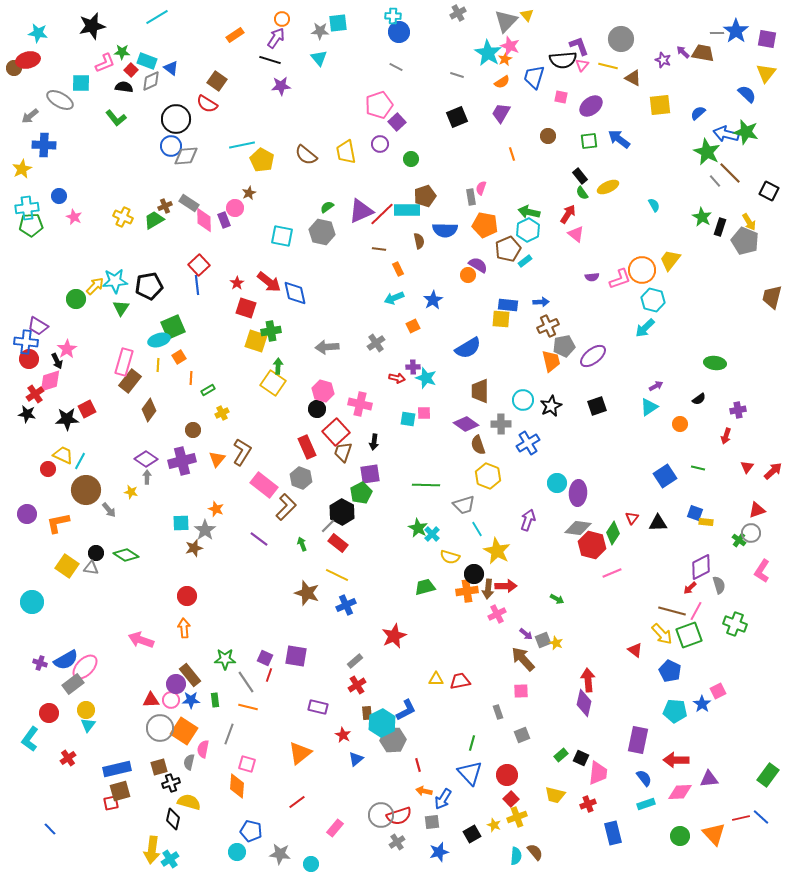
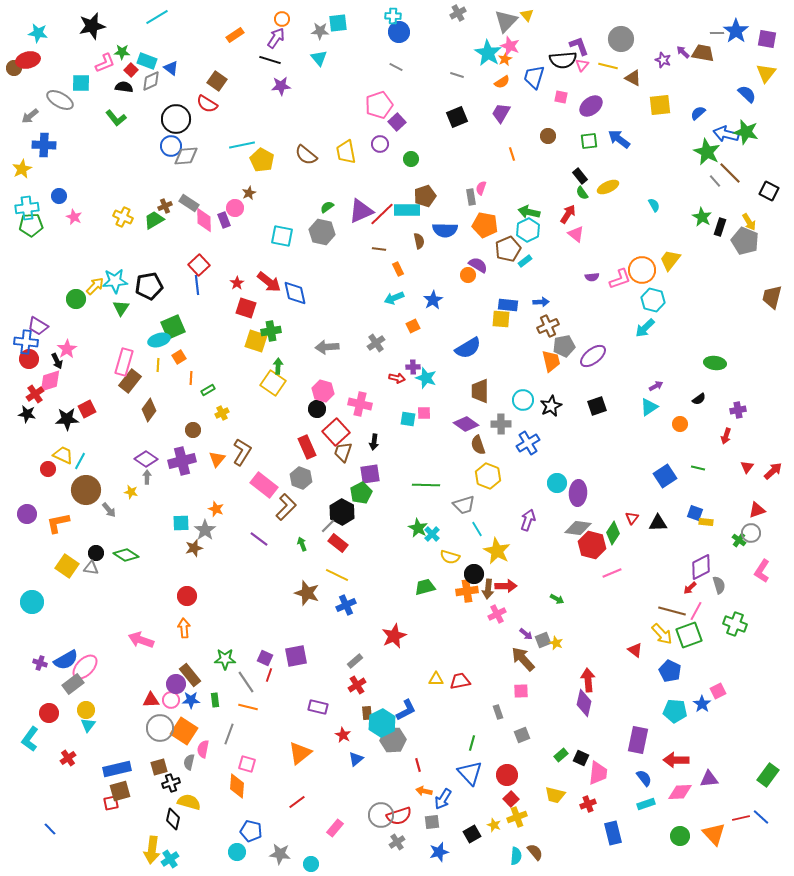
purple square at (296, 656): rotated 20 degrees counterclockwise
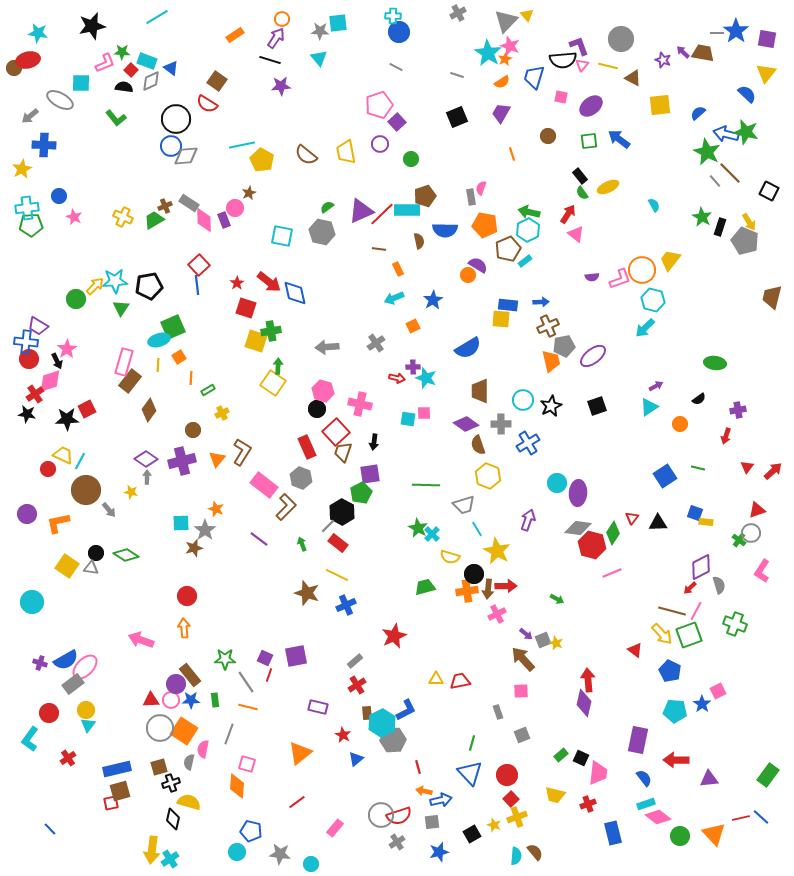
red line at (418, 765): moved 2 px down
pink diamond at (680, 792): moved 22 px left, 25 px down; rotated 40 degrees clockwise
blue arrow at (443, 799): moved 2 px left, 1 px down; rotated 135 degrees counterclockwise
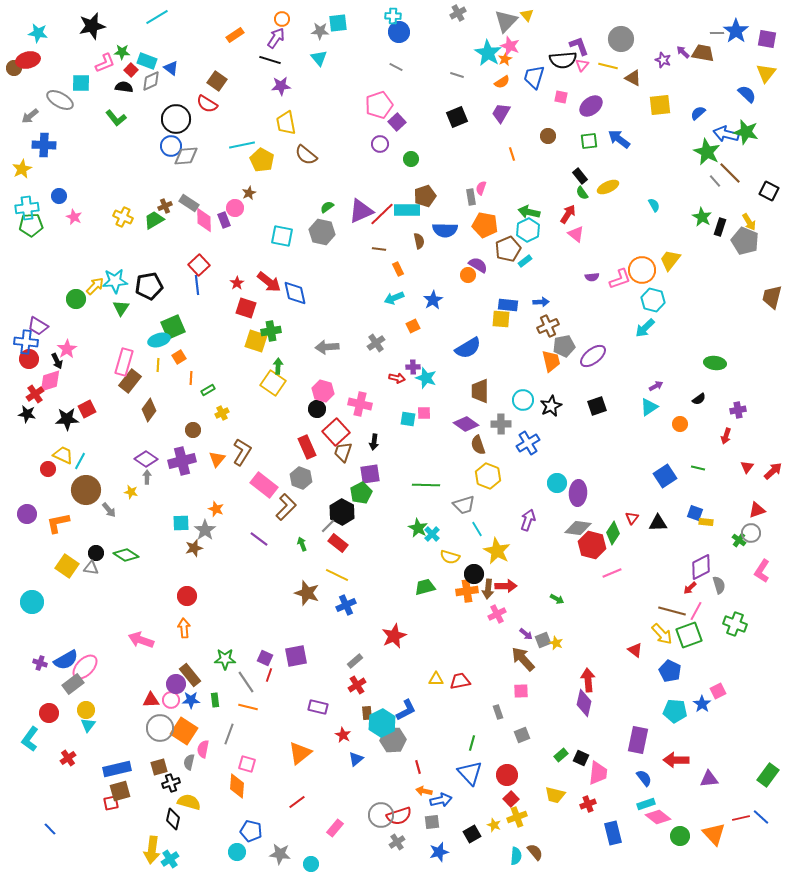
yellow trapezoid at (346, 152): moved 60 px left, 29 px up
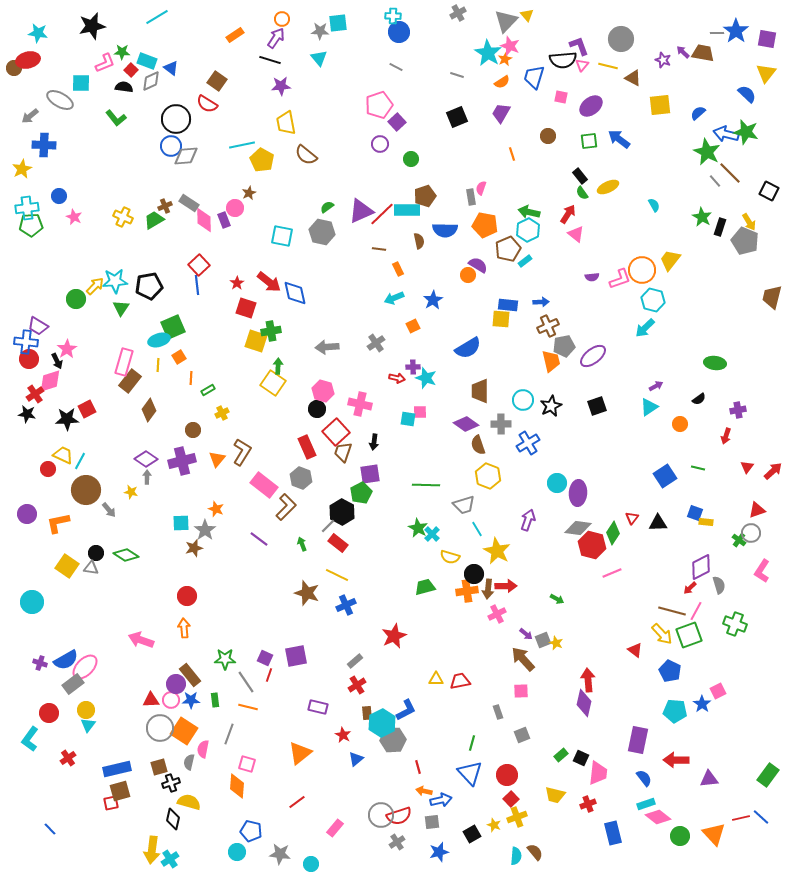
pink square at (424, 413): moved 4 px left, 1 px up
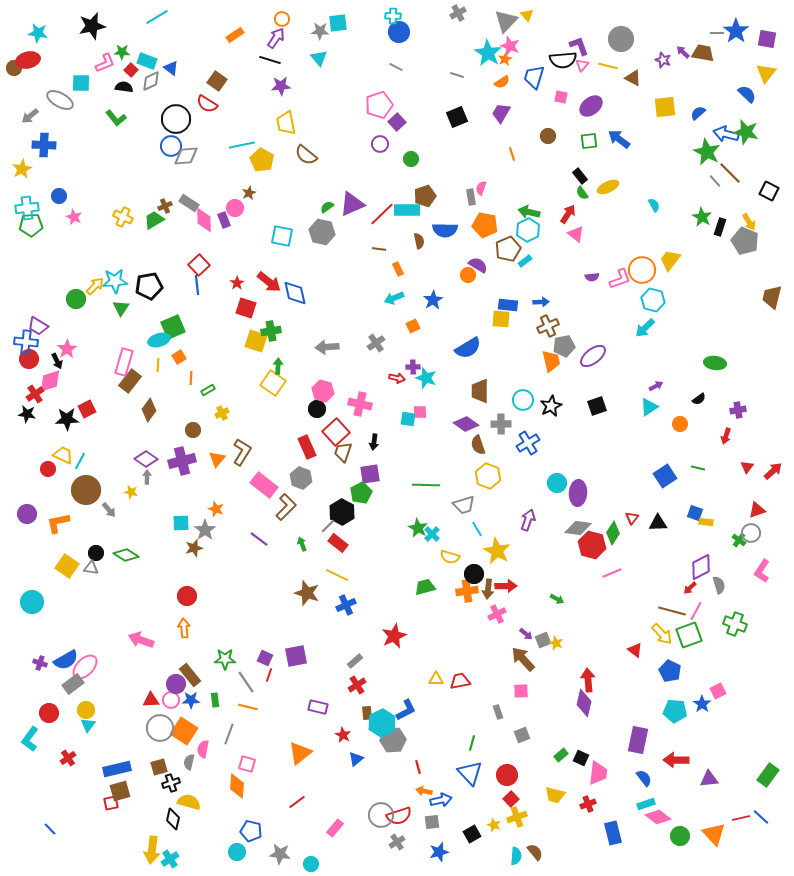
yellow square at (660, 105): moved 5 px right, 2 px down
purple triangle at (361, 211): moved 9 px left, 7 px up
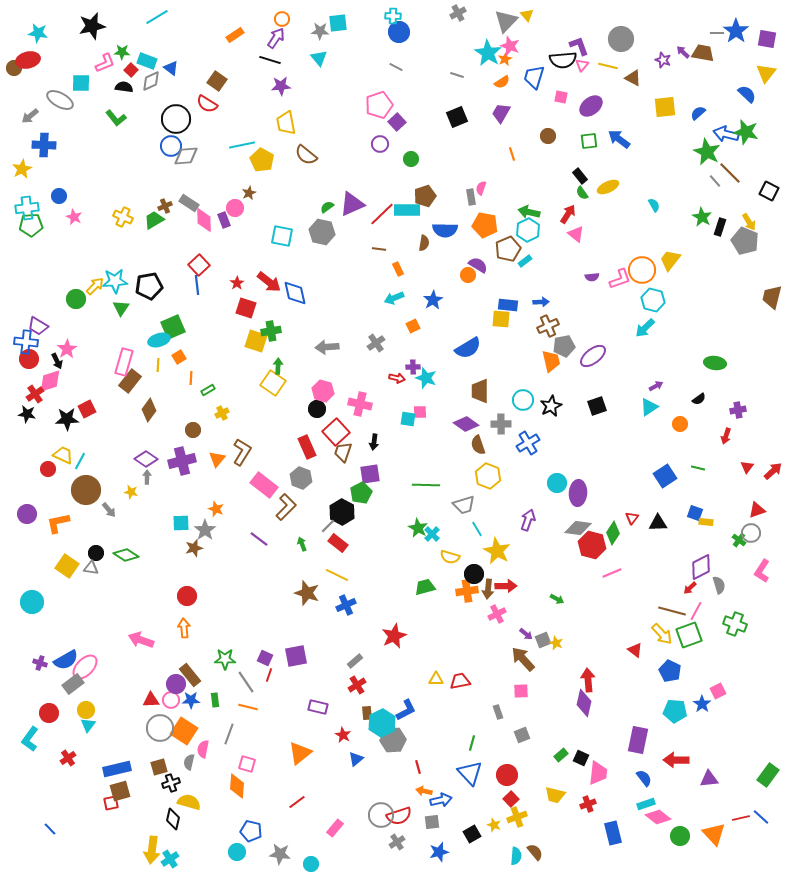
brown semicircle at (419, 241): moved 5 px right, 2 px down; rotated 21 degrees clockwise
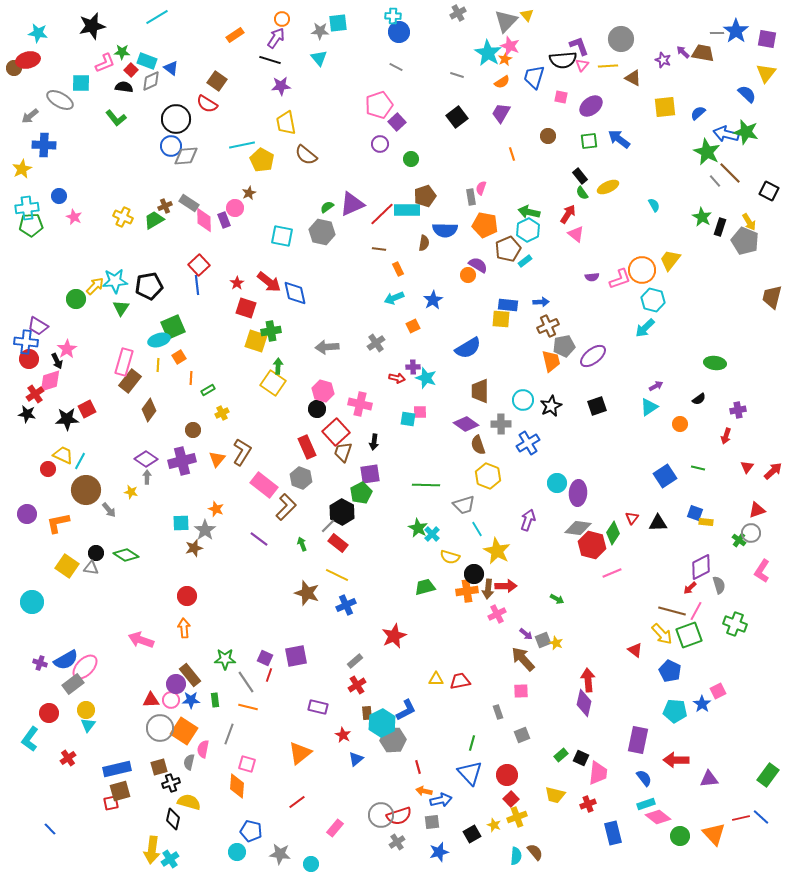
yellow line at (608, 66): rotated 18 degrees counterclockwise
black square at (457, 117): rotated 15 degrees counterclockwise
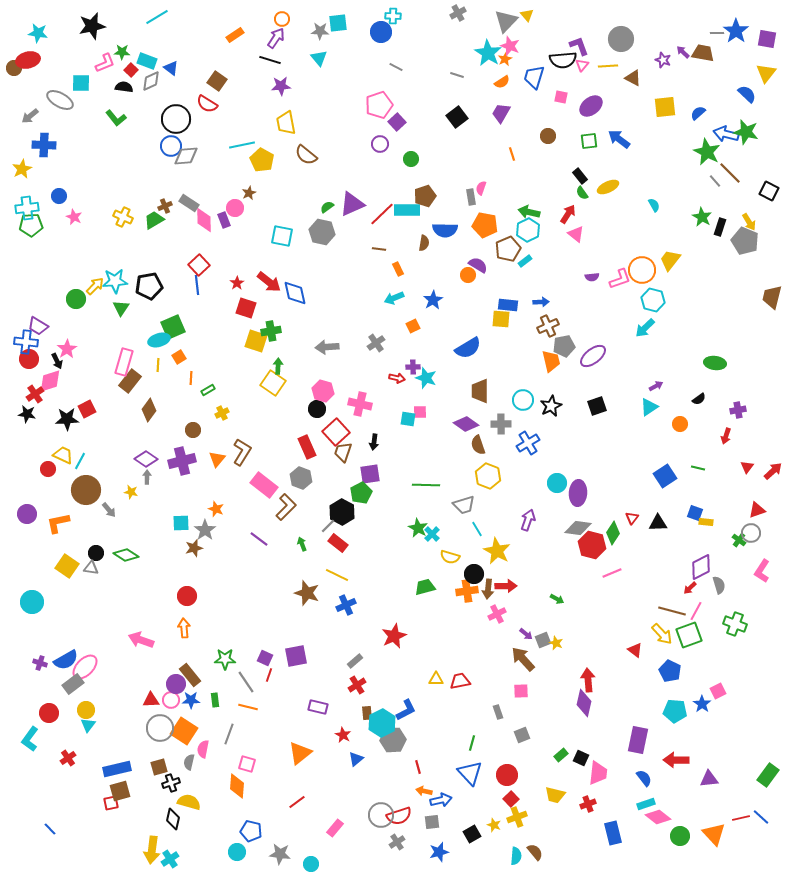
blue circle at (399, 32): moved 18 px left
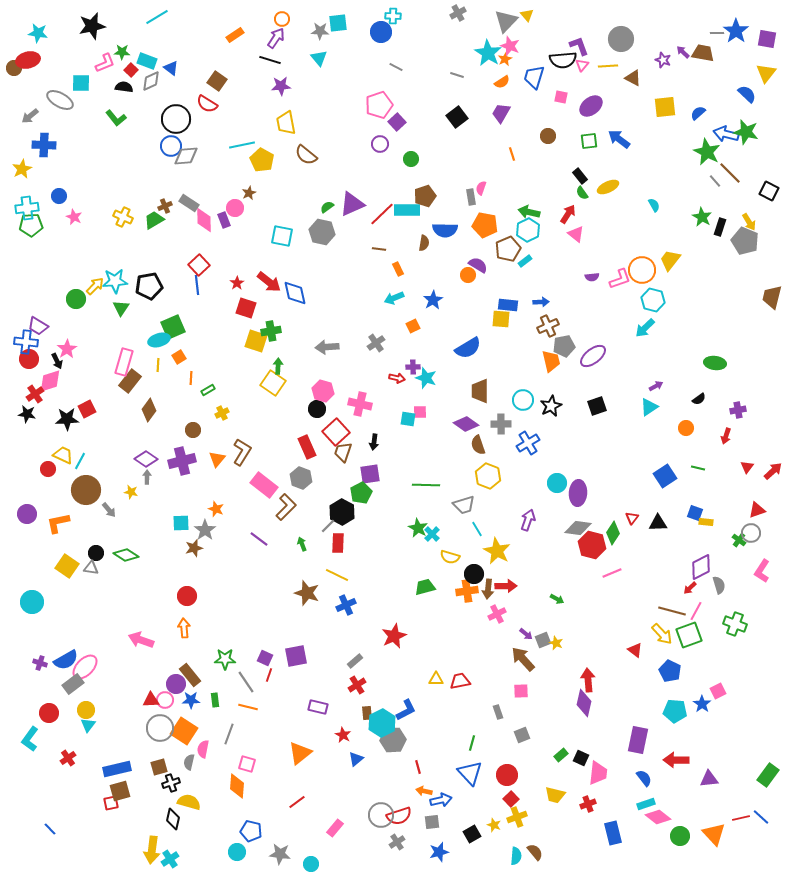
orange circle at (680, 424): moved 6 px right, 4 px down
red rectangle at (338, 543): rotated 54 degrees clockwise
pink circle at (171, 700): moved 6 px left
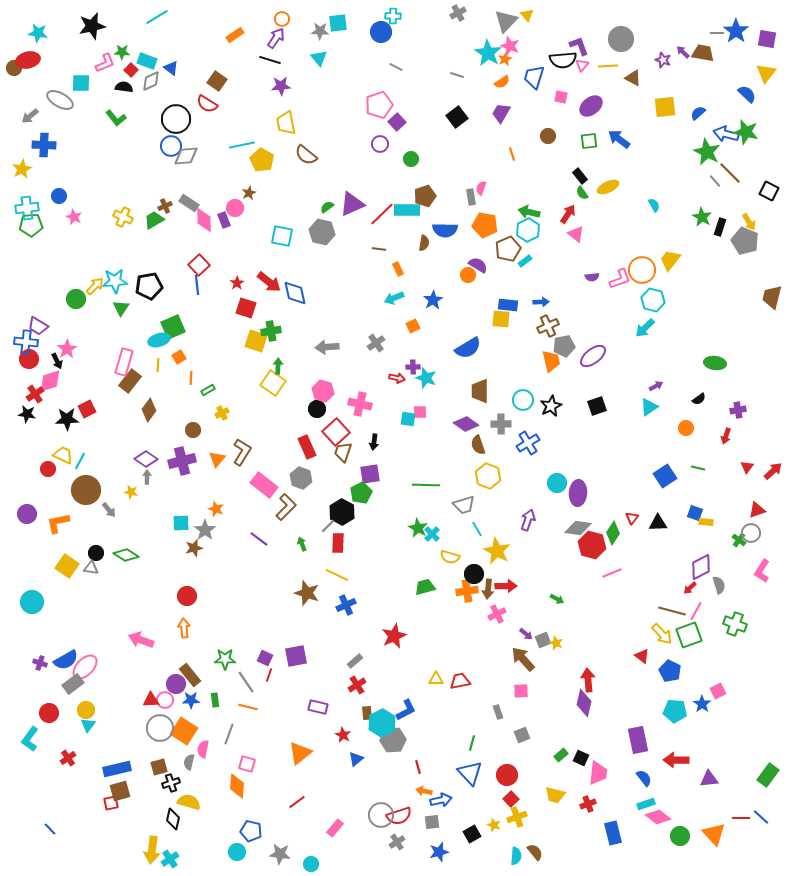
red triangle at (635, 650): moved 7 px right, 6 px down
purple rectangle at (638, 740): rotated 24 degrees counterclockwise
red line at (741, 818): rotated 12 degrees clockwise
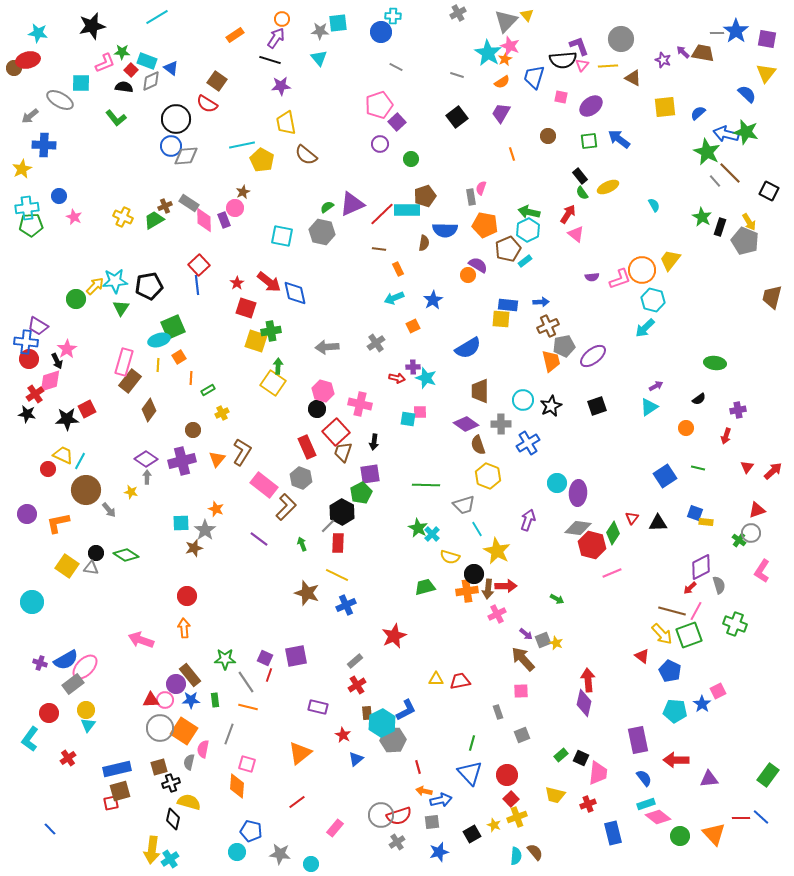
brown star at (249, 193): moved 6 px left, 1 px up
